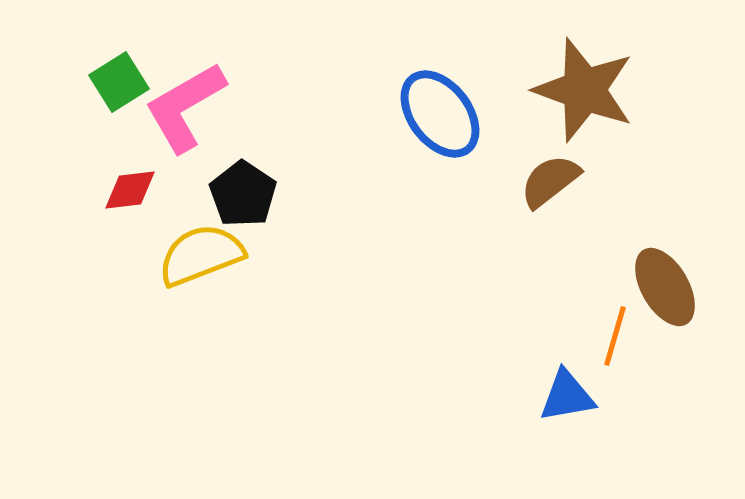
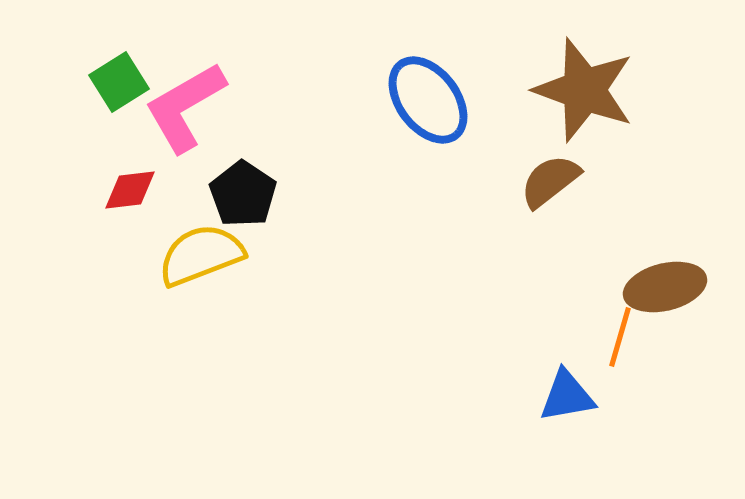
blue ellipse: moved 12 px left, 14 px up
brown ellipse: rotated 74 degrees counterclockwise
orange line: moved 5 px right, 1 px down
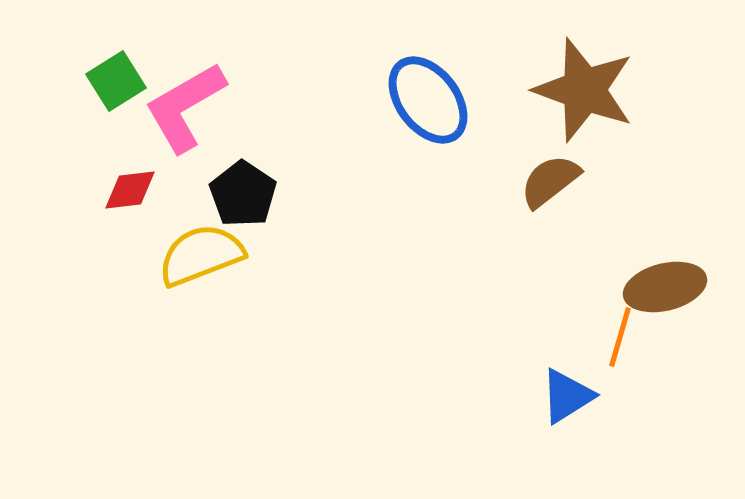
green square: moved 3 px left, 1 px up
blue triangle: rotated 22 degrees counterclockwise
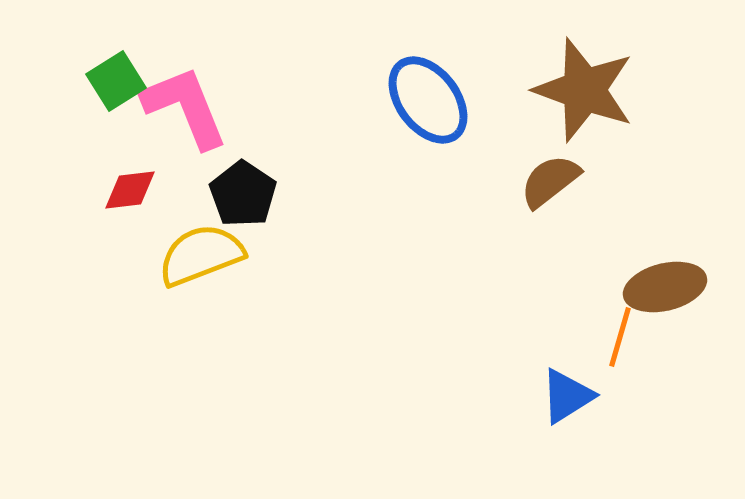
pink L-shape: rotated 98 degrees clockwise
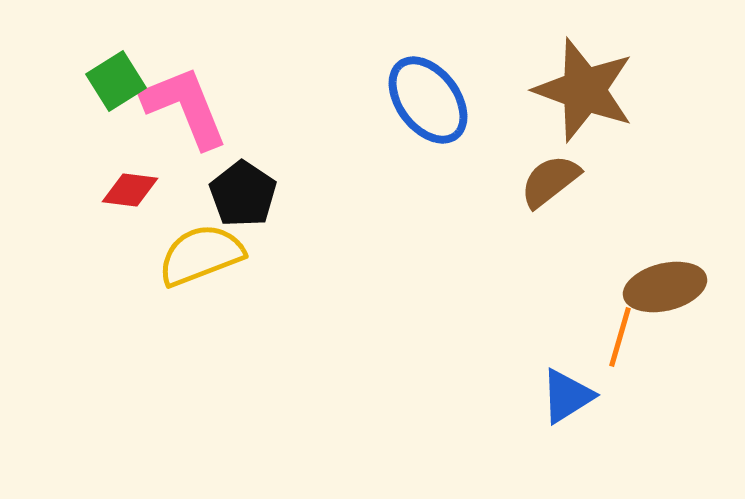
red diamond: rotated 14 degrees clockwise
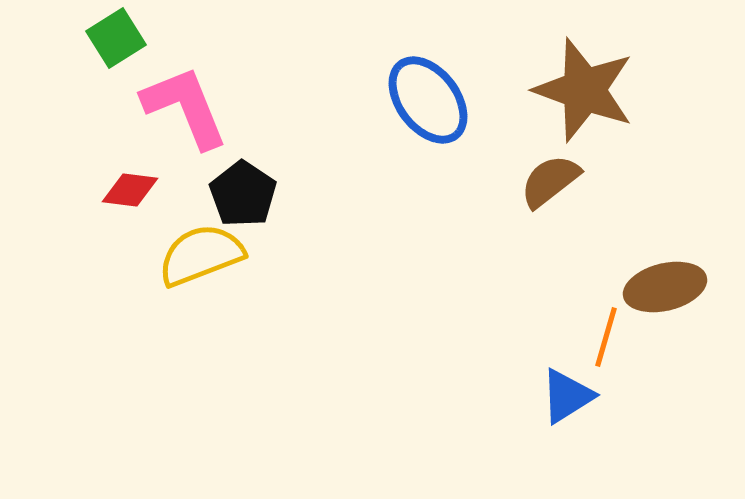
green square: moved 43 px up
orange line: moved 14 px left
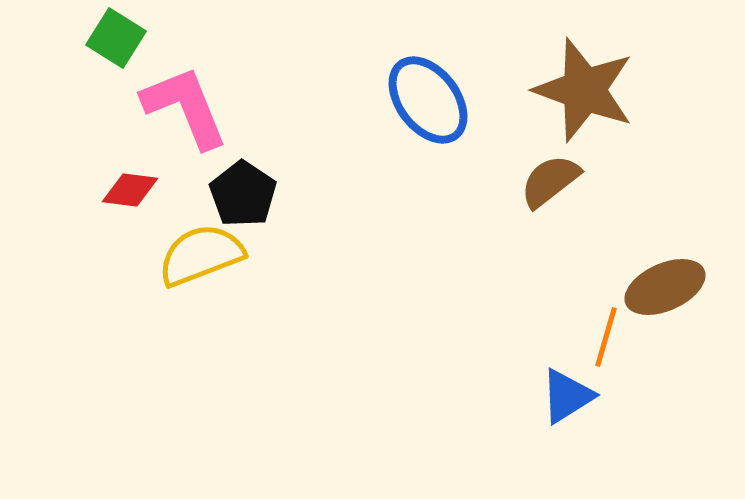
green square: rotated 26 degrees counterclockwise
brown ellipse: rotated 10 degrees counterclockwise
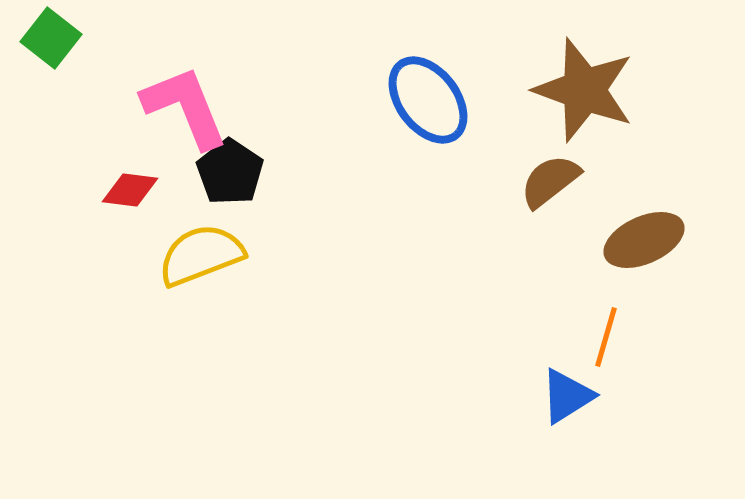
green square: moved 65 px left; rotated 6 degrees clockwise
black pentagon: moved 13 px left, 22 px up
brown ellipse: moved 21 px left, 47 px up
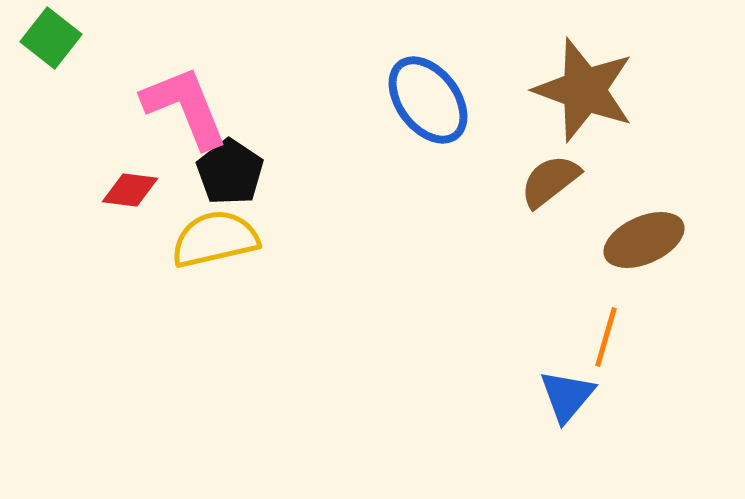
yellow semicircle: moved 14 px right, 16 px up; rotated 8 degrees clockwise
blue triangle: rotated 18 degrees counterclockwise
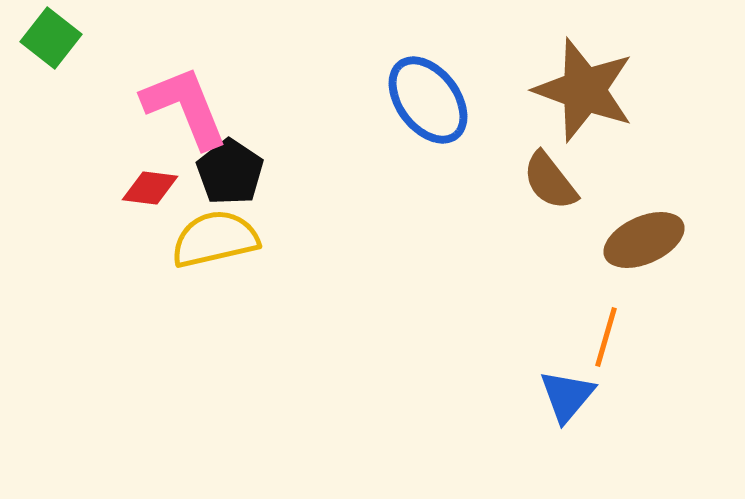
brown semicircle: rotated 90 degrees counterclockwise
red diamond: moved 20 px right, 2 px up
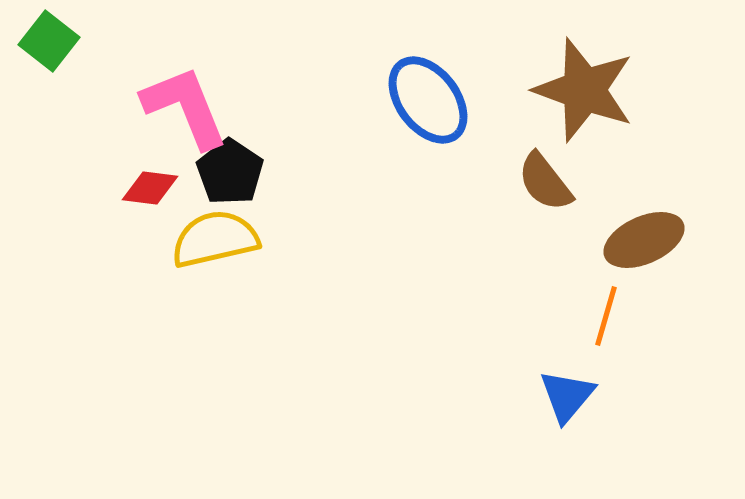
green square: moved 2 px left, 3 px down
brown semicircle: moved 5 px left, 1 px down
orange line: moved 21 px up
